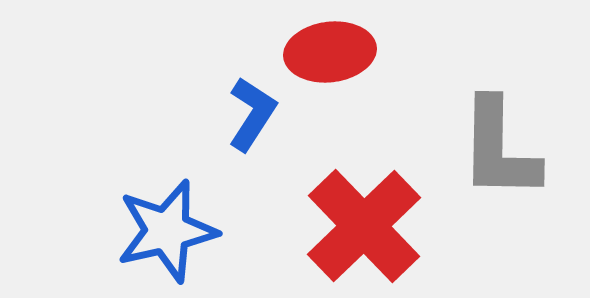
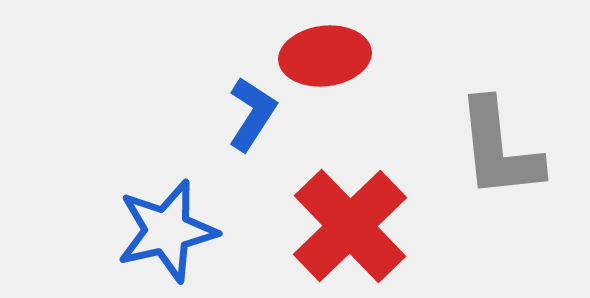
red ellipse: moved 5 px left, 4 px down
gray L-shape: rotated 7 degrees counterclockwise
red cross: moved 14 px left
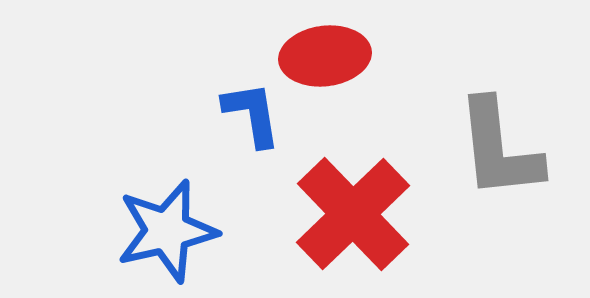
blue L-shape: rotated 42 degrees counterclockwise
red cross: moved 3 px right, 12 px up
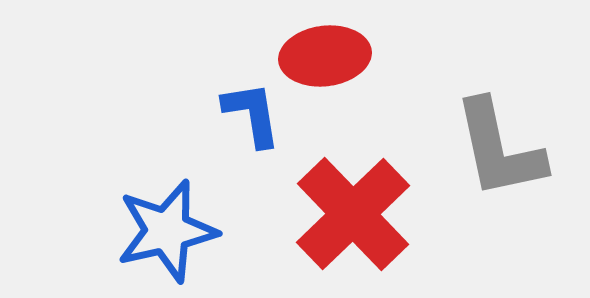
gray L-shape: rotated 6 degrees counterclockwise
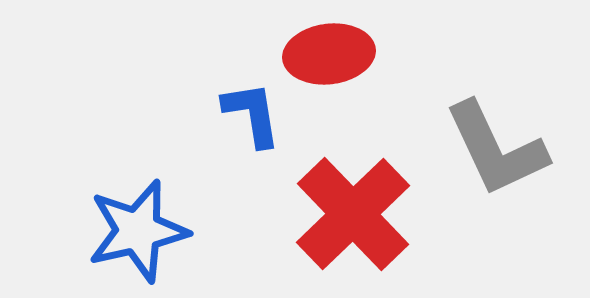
red ellipse: moved 4 px right, 2 px up
gray L-shape: moved 3 px left; rotated 13 degrees counterclockwise
blue star: moved 29 px left
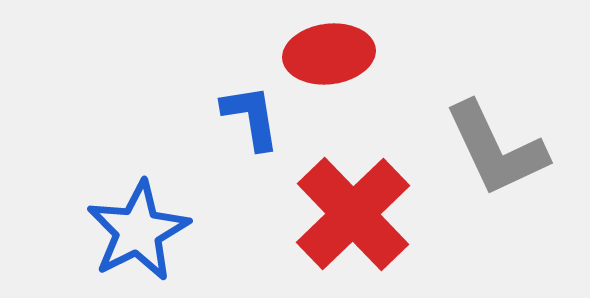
blue L-shape: moved 1 px left, 3 px down
blue star: rotated 14 degrees counterclockwise
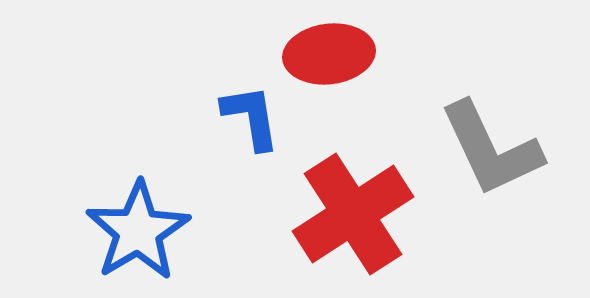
gray L-shape: moved 5 px left
red cross: rotated 11 degrees clockwise
blue star: rotated 4 degrees counterclockwise
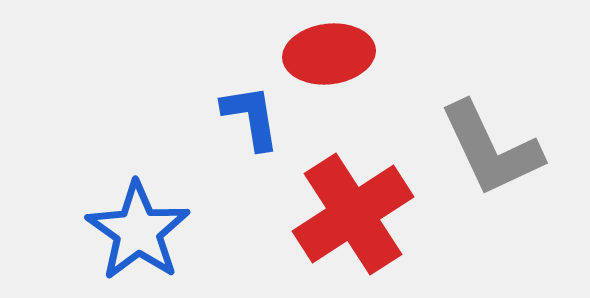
blue star: rotated 6 degrees counterclockwise
